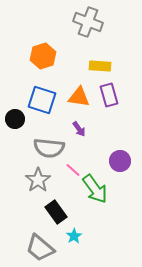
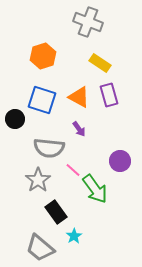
yellow rectangle: moved 3 px up; rotated 30 degrees clockwise
orange triangle: rotated 20 degrees clockwise
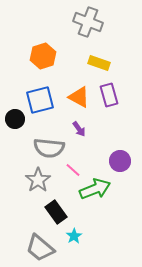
yellow rectangle: moved 1 px left; rotated 15 degrees counterclockwise
blue square: moved 2 px left; rotated 32 degrees counterclockwise
green arrow: rotated 76 degrees counterclockwise
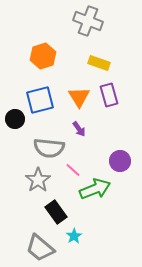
gray cross: moved 1 px up
orange triangle: rotated 30 degrees clockwise
